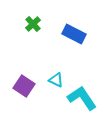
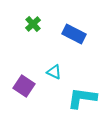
cyan triangle: moved 2 px left, 8 px up
cyan L-shape: rotated 48 degrees counterclockwise
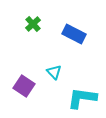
cyan triangle: rotated 21 degrees clockwise
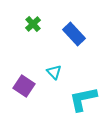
blue rectangle: rotated 20 degrees clockwise
cyan L-shape: moved 1 px right, 1 px down; rotated 20 degrees counterclockwise
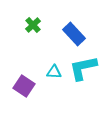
green cross: moved 1 px down
cyan triangle: rotated 42 degrees counterclockwise
cyan L-shape: moved 31 px up
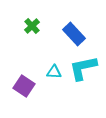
green cross: moved 1 px left, 1 px down
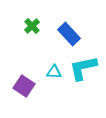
blue rectangle: moved 5 px left
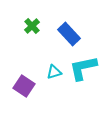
cyan triangle: rotated 21 degrees counterclockwise
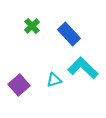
cyan L-shape: rotated 56 degrees clockwise
cyan triangle: moved 8 px down
purple square: moved 5 px left, 1 px up; rotated 15 degrees clockwise
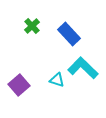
cyan triangle: moved 3 px right; rotated 35 degrees clockwise
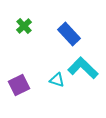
green cross: moved 8 px left
purple square: rotated 15 degrees clockwise
